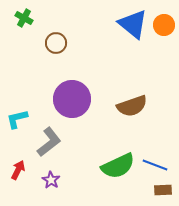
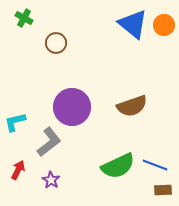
purple circle: moved 8 px down
cyan L-shape: moved 2 px left, 3 px down
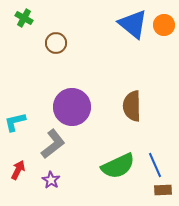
brown semicircle: rotated 108 degrees clockwise
gray L-shape: moved 4 px right, 2 px down
blue line: rotated 45 degrees clockwise
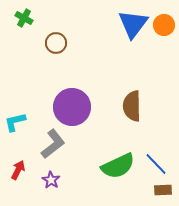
blue triangle: rotated 28 degrees clockwise
blue line: moved 1 px right, 1 px up; rotated 20 degrees counterclockwise
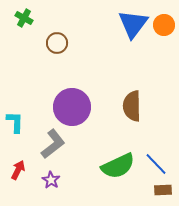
brown circle: moved 1 px right
cyan L-shape: rotated 105 degrees clockwise
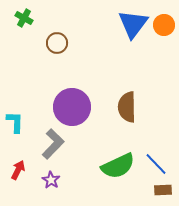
brown semicircle: moved 5 px left, 1 px down
gray L-shape: rotated 8 degrees counterclockwise
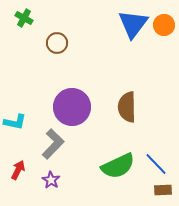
cyan L-shape: rotated 100 degrees clockwise
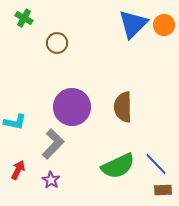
blue triangle: rotated 8 degrees clockwise
brown semicircle: moved 4 px left
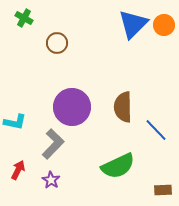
blue line: moved 34 px up
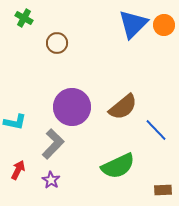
brown semicircle: rotated 128 degrees counterclockwise
